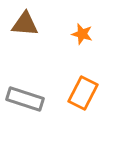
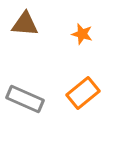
orange rectangle: rotated 24 degrees clockwise
gray rectangle: rotated 6 degrees clockwise
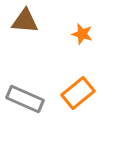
brown triangle: moved 3 px up
orange rectangle: moved 5 px left
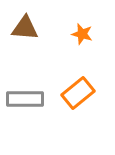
brown triangle: moved 7 px down
gray rectangle: rotated 24 degrees counterclockwise
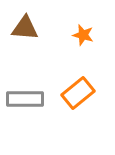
orange star: moved 1 px right, 1 px down
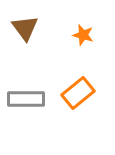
brown triangle: rotated 48 degrees clockwise
gray rectangle: moved 1 px right
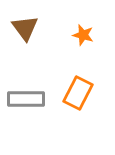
orange rectangle: rotated 24 degrees counterclockwise
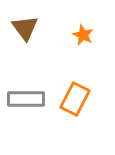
orange star: rotated 10 degrees clockwise
orange rectangle: moved 3 px left, 6 px down
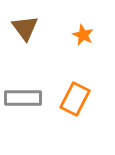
gray rectangle: moved 3 px left, 1 px up
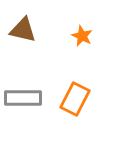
brown triangle: moved 2 px left, 2 px down; rotated 40 degrees counterclockwise
orange star: moved 1 px left, 1 px down
